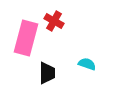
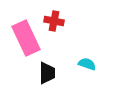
red cross: rotated 18 degrees counterclockwise
pink rectangle: rotated 40 degrees counterclockwise
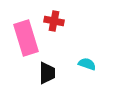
pink rectangle: rotated 8 degrees clockwise
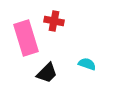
black trapezoid: rotated 45 degrees clockwise
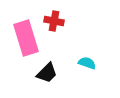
cyan semicircle: moved 1 px up
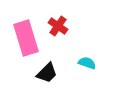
red cross: moved 4 px right, 5 px down; rotated 24 degrees clockwise
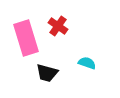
black trapezoid: rotated 60 degrees clockwise
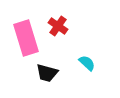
cyan semicircle: rotated 24 degrees clockwise
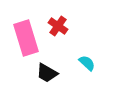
black trapezoid: rotated 15 degrees clockwise
